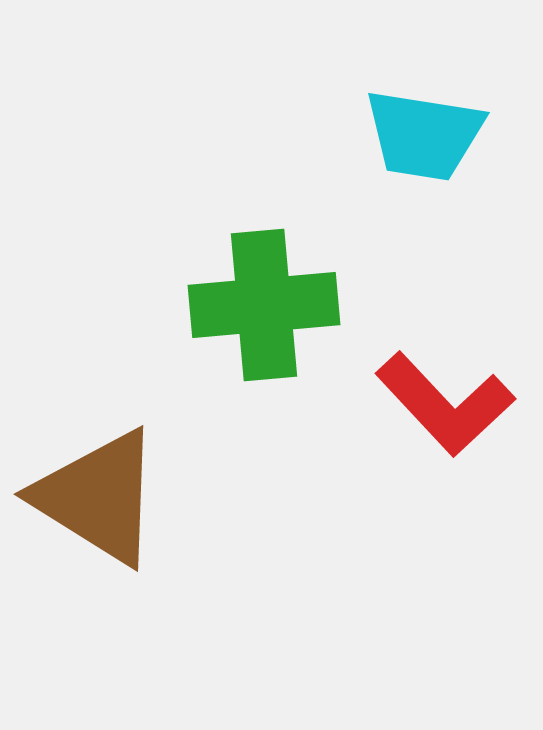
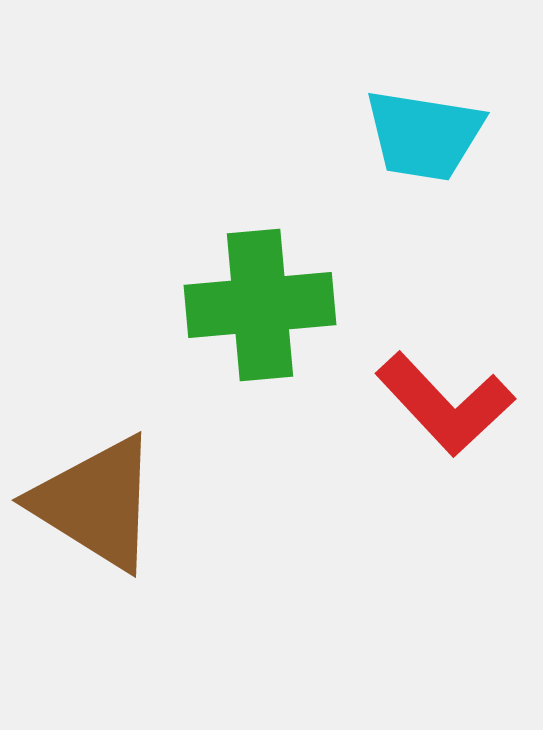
green cross: moved 4 px left
brown triangle: moved 2 px left, 6 px down
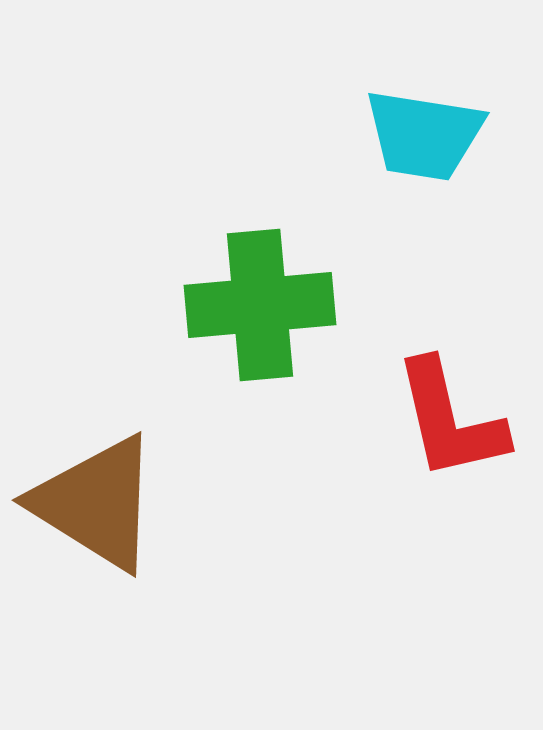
red L-shape: moved 5 px right, 16 px down; rotated 30 degrees clockwise
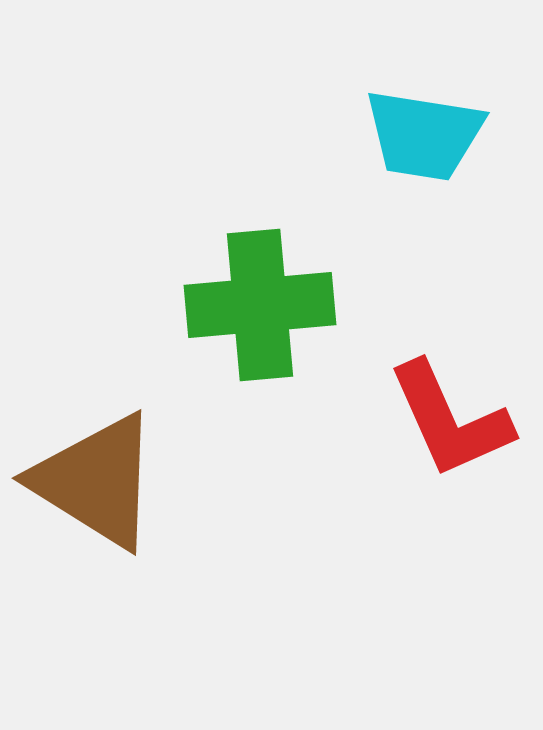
red L-shape: rotated 11 degrees counterclockwise
brown triangle: moved 22 px up
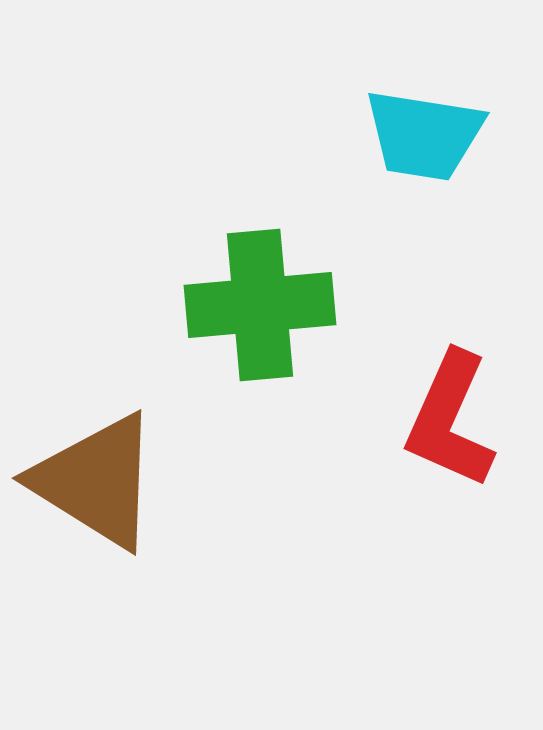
red L-shape: rotated 48 degrees clockwise
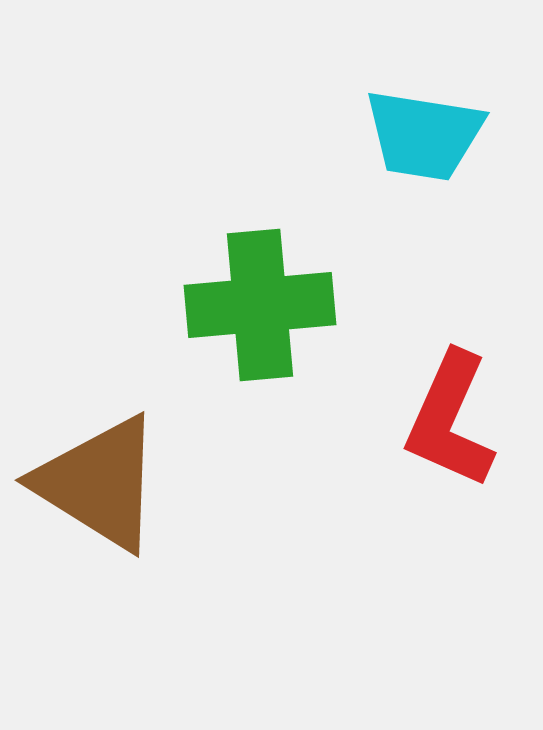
brown triangle: moved 3 px right, 2 px down
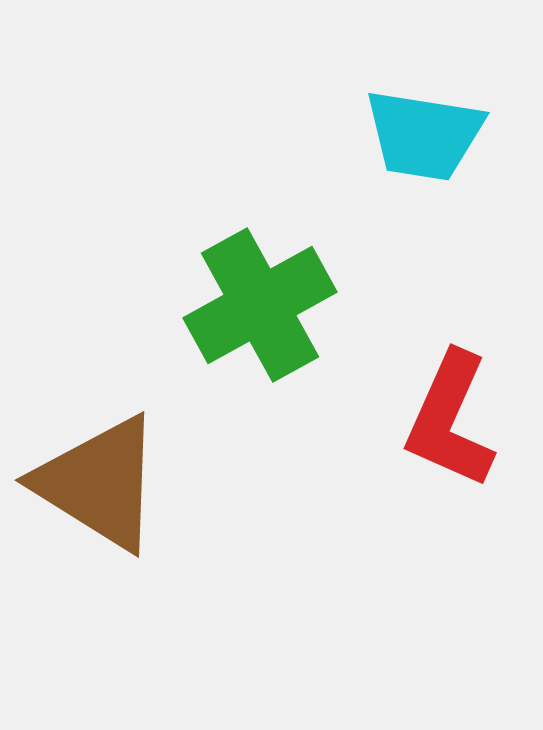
green cross: rotated 24 degrees counterclockwise
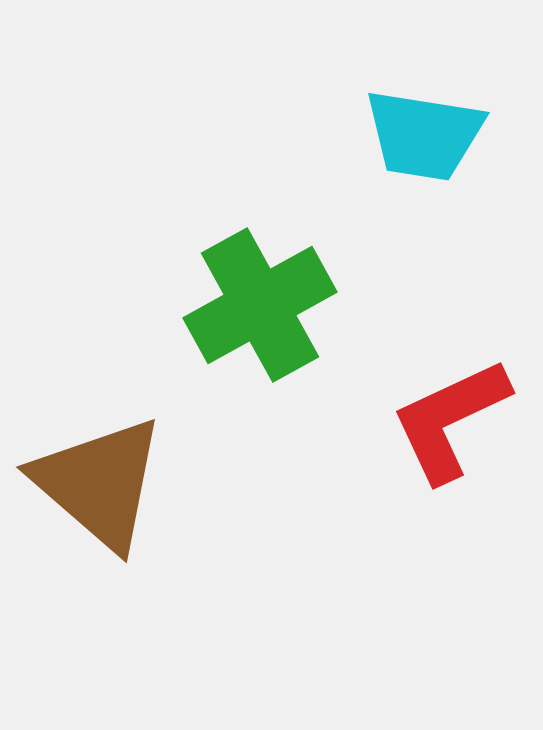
red L-shape: rotated 41 degrees clockwise
brown triangle: rotated 9 degrees clockwise
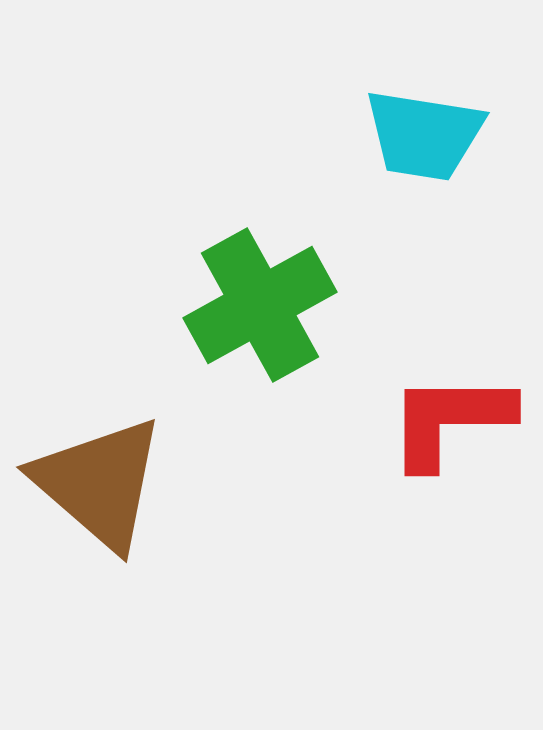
red L-shape: rotated 25 degrees clockwise
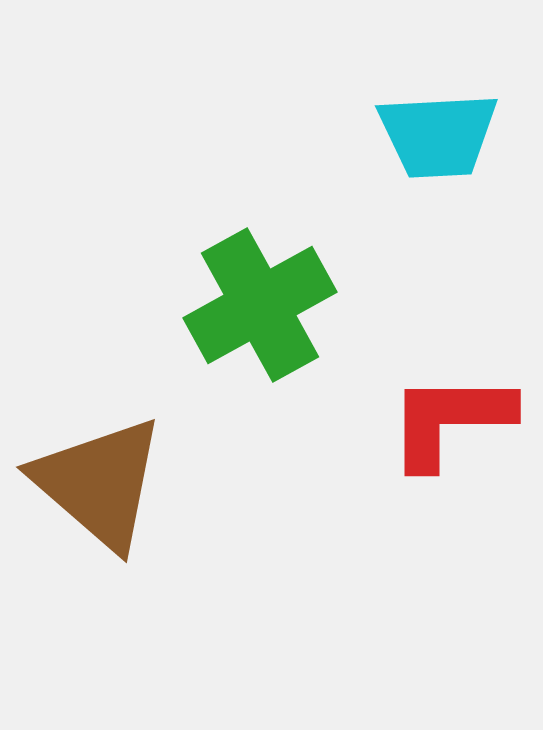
cyan trapezoid: moved 14 px right; rotated 12 degrees counterclockwise
